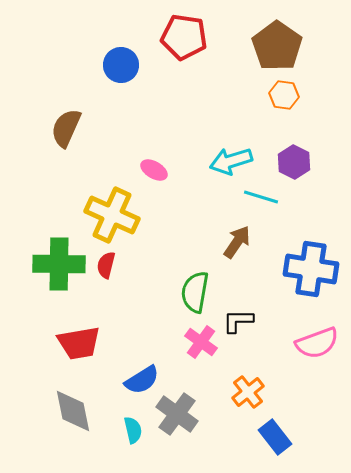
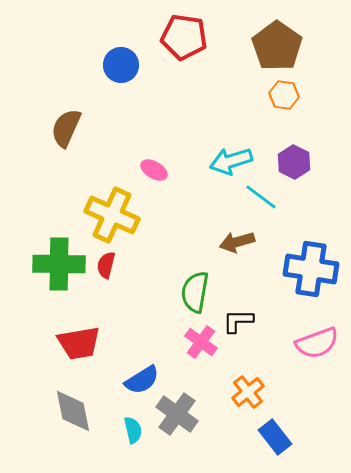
cyan line: rotated 20 degrees clockwise
brown arrow: rotated 140 degrees counterclockwise
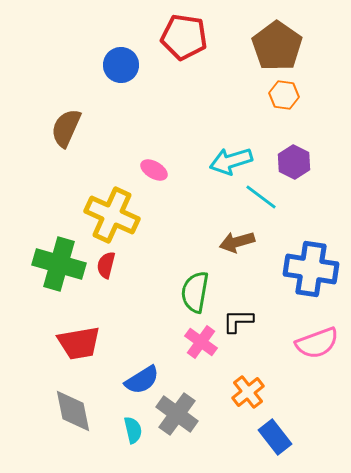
green cross: rotated 15 degrees clockwise
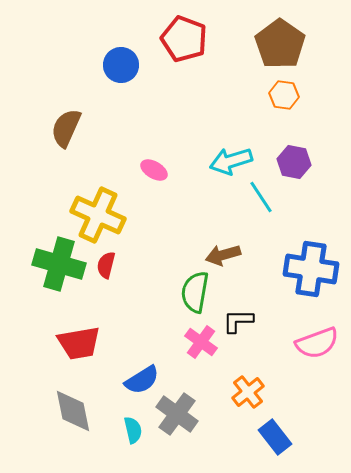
red pentagon: moved 2 px down; rotated 12 degrees clockwise
brown pentagon: moved 3 px right, 2 px up
purple hexagon: rotated 16 degrees counterclockwise
cyan line: rotated 20 degrees clockwise
yellow cross: moved 14 px left
brown arrow: moved 14 px left, 13 px down
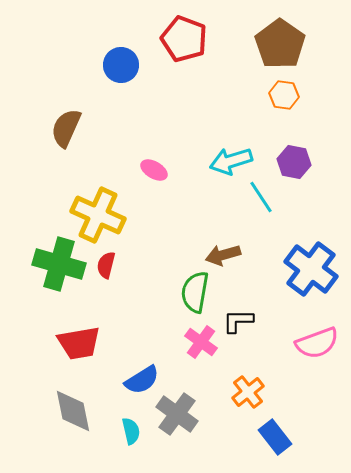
blue cross: rotated 28 degrees clockwise
cyan semicircle: moved 2 px left, 1 px down
